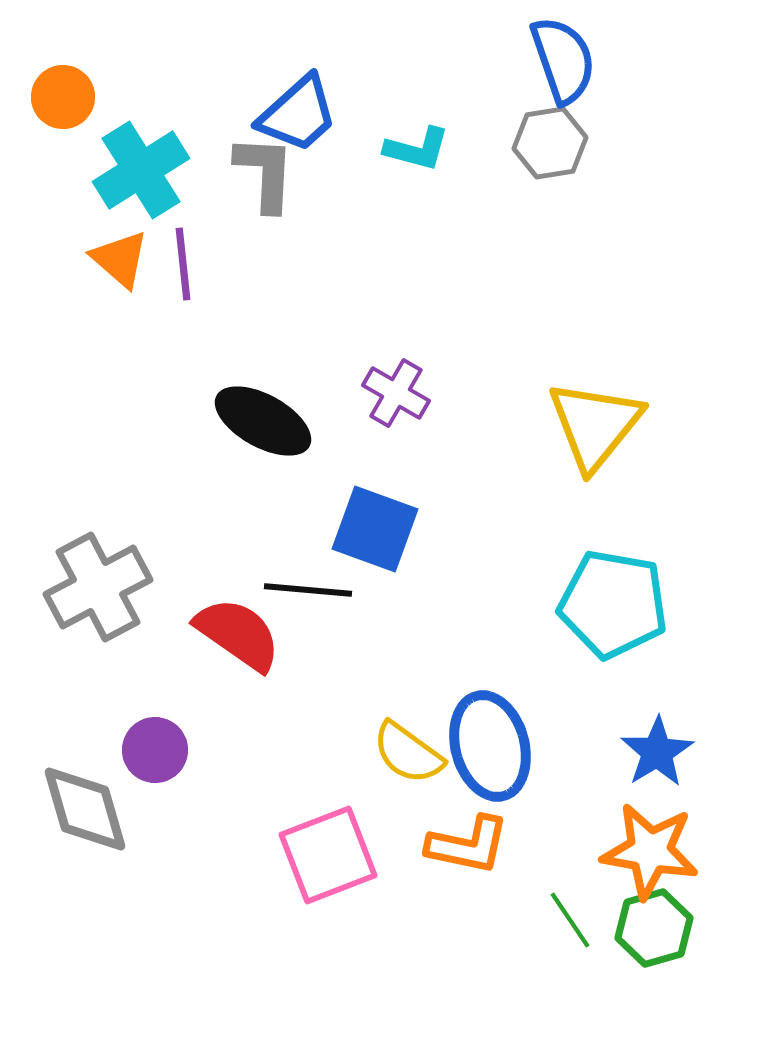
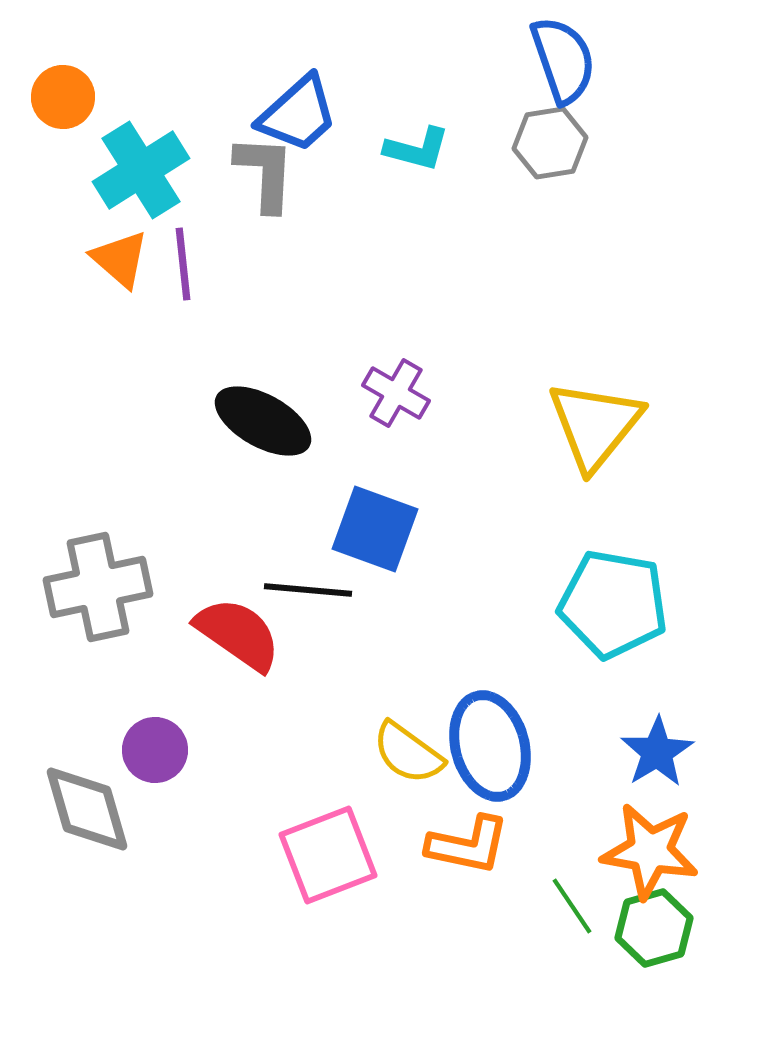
gray cross: rotated 16 degrees clockwise
gray diamond: moved 2 px right
green line: moved 2 px right, 14 px up
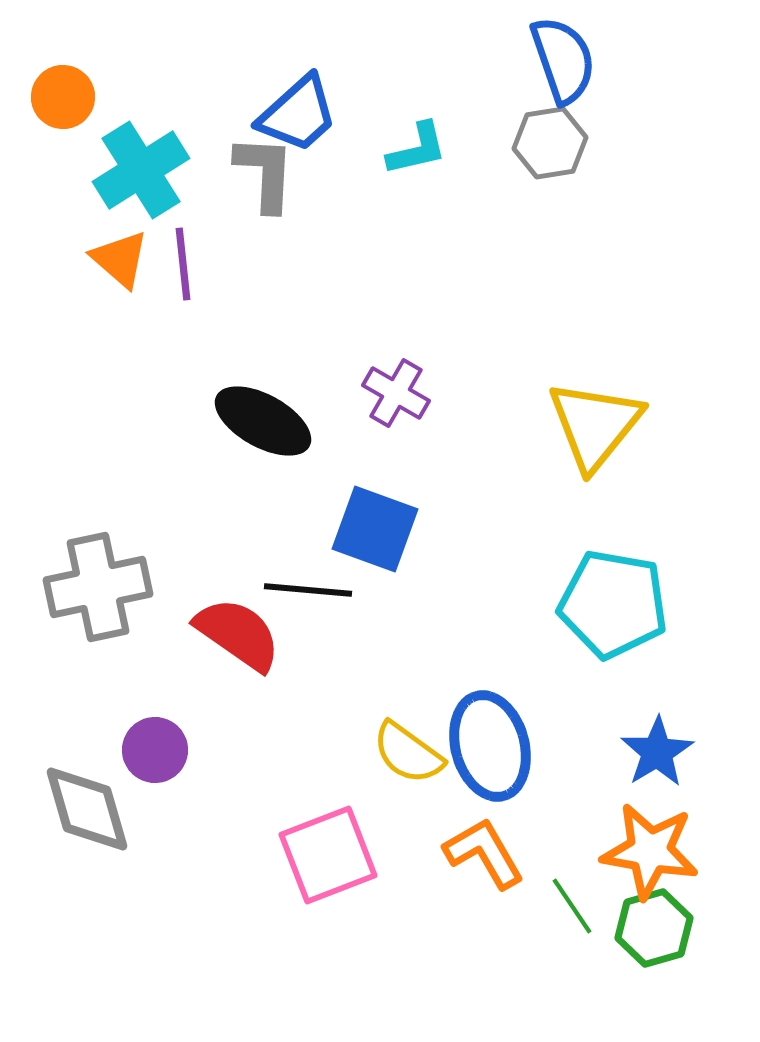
cyan L-shape: rotated 28 degrees counterclockwise
orange L-shape: moved 16 px right, 8 px down; rotated 132 degrees counterclockwise
